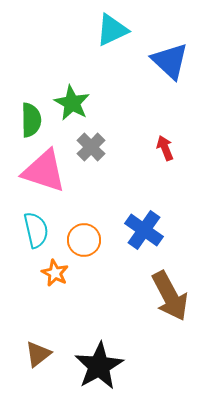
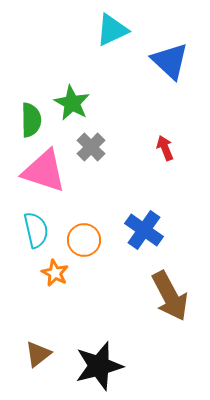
black star: rotated 15 degrees clockwise
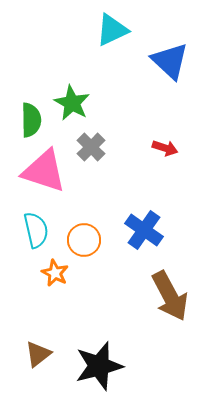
red arrow: rotated 130 degrees clockwise
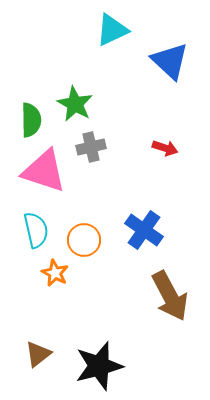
green star: moved 3 px right, 1 px down
gray cross: rotated 32 degrees clockwise
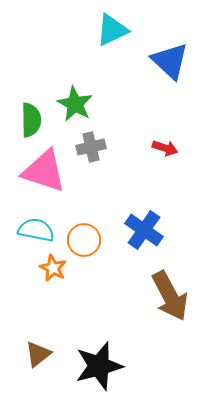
cyan semicircle: rotated 66 degrees counterclockwise
orange star: moved 2 px left, 5 px up
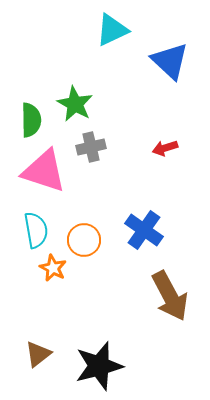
red arrow: rotated 145 degrees clockwise
cyan semicircle: rotated 69 degrees clockwise
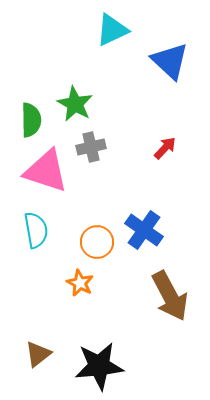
red arrow: rotated 150 degrees clockwise
pink triangle: moved 2 px right
orange circle: moved 13 px right, 2 px down
orange star: moved 27 px right, 15 px down
black star: rotated 9 degrees clockwise
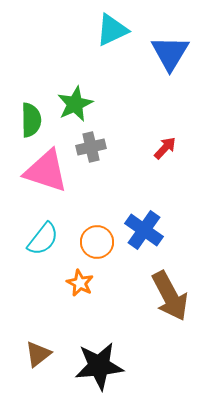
blue triangle: moved 8 px up; rotated 18 degrees clockwise
green star: rotated 18 degrees clockwise
cyan semicircle: moved 7 px right, 9 px down; rotated 48 degrees clockwise
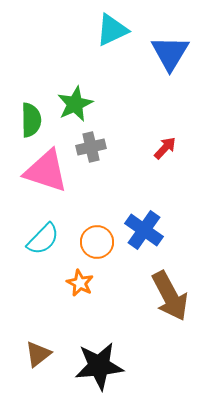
cyan semicircle: rotated 6 degrees clockwise
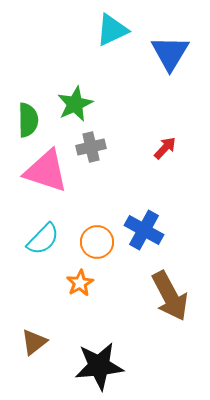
green semicircle: moved 3 px left
blue cross: rotated 6 degrees counterclockwise
orange star: rotated 16 degrees clockwise
brown triangle: moved 4 px left, 12 px up
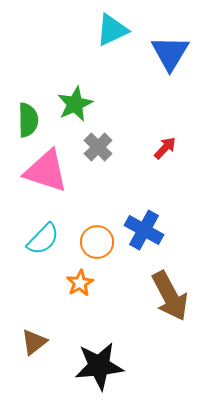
gray cross: moved 7 px right; rotated 32 degrees counterclockwise
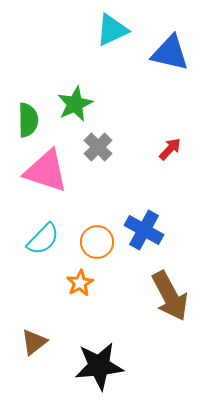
blue triangle: rotated 48 degrees counterclockwise
red arrow: moved 5 px right, 1 px down
